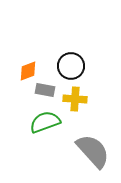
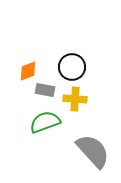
black circle: moved 1 px right, 1 px down
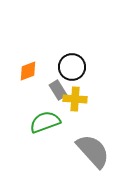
gray rectangle: moved 13 px right; rotated 48 degrees clockwise
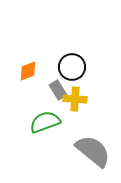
gray semicircle: rotated 9 degrees counterclockwise
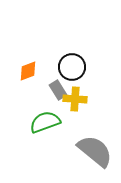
gray semicircle: moved 2 px right
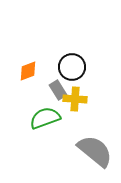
green semicircle: moved 4 px up
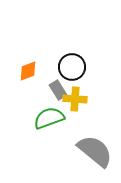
green semicircle: moved 4 px right
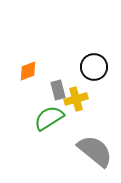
black circle: moved 22 px right
gray rectangle: rotated 18 degrees clockwise
yellow cross: moved 1 px right; rotated 20 degrees counterclockwise
green semicircle: rotated 12 degrees counterclockwise
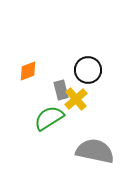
black circle: moved 6 px left, 3 px down
gray rectangle: moved 3 px right
yellow cross: rotated 25 degrees counterclockwise
gray semicircle: rotated 27 degrees counterclockwise
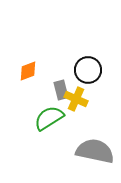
yellow cross: rotated 25 degrees counterclockwise
